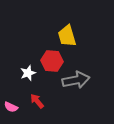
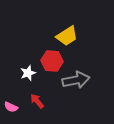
yellow trapezoid: rotated 105 degrees counterclockwise
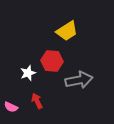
yellow trapezoid: moved 5 px up
gray arrow: moved 3 px right
red arrow: rotated 14 degrees clockwise
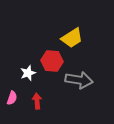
yellow trapezoid: moved 5 px right, 7 px down
gray arrow: rotated 20 degrees clockwise
red arrow: rotated 21 degrees clockwise
pink semicircle: moved 1 px right, 9 px up; rotated 96 degrees counterclockwise
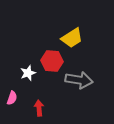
red arrow: moved 2 px right, 7 px down
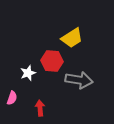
red arrow: moved 1 px right
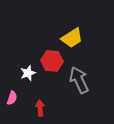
gray arrow: rotated 124 degrees counterclockwise
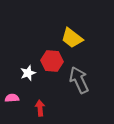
yellow trapezoid: rotated 70 degrees clockwise
pink semicircle: rotated 112 degrees counterclockwise
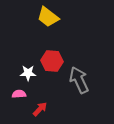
yellow trapezoid: moved 24 px left, 21 px up
white star: rotated 21 degrees clockwise
pink semicircle: moved 7 px right, 4 px up
red arrow: moved 1 px down; rotated 49 degrees clockwise
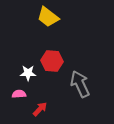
gray arrow: moved 1 px right, 4 px down
